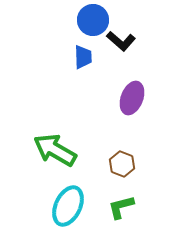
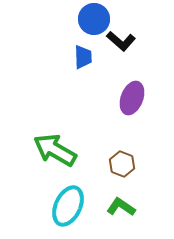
blue circle: moved 1 px right, 1 px up
green L-shape: rotated 48 degrees clockwise
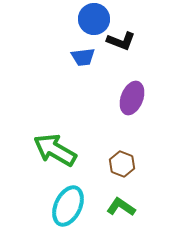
black L-shape: rotated 20 degrees counterclockwise
blue trapezoid: rotated 85 degrees clockwise
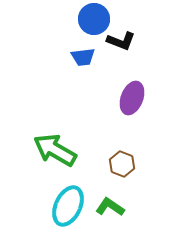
green L-shape: moved 11 px left
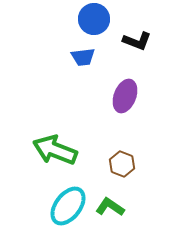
black L-shape: moved 16 px right
purple ellipse: moved 7 px left, 2 px up
green arrow: rotated 9 degrees counterclockwise
cyan ellipse: rotated 12 degrees clockwise
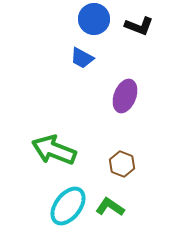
black L-shape: moved 2 px right, 15 px up
blue trapezoid: moved 1 px left, 1 px down; rotated 35 degrees clockwise
green arrow: moved 1 px left
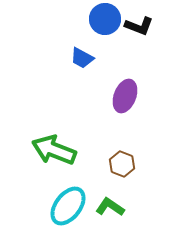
blue circle: moved 11 px right
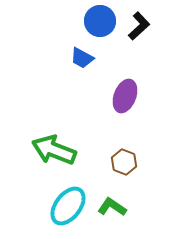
blue circle: moved 5 px left, 2 px down
black L-shape: rotated 64 degrees counterclockwise
brown hexagon: moved 2 px right, 2 px up
green L-shape: moved 2 px right
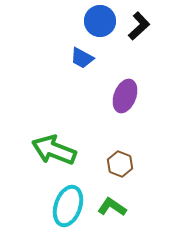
brown hexagon: moved 4 px left, 2 px down
cyan ellipse: rotated 18 degrees counterclockwise
